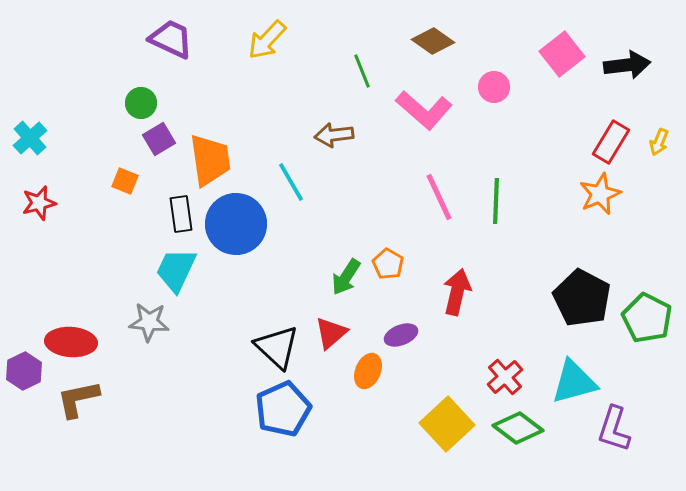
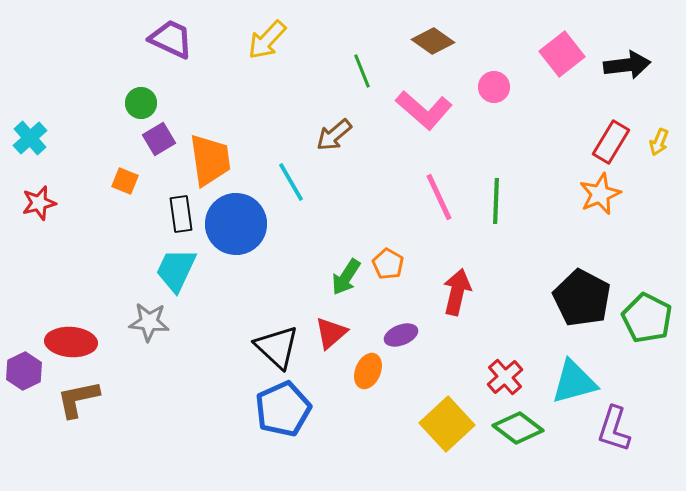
brown arrow at (334, 135): rotated 33 degrees counterclockwise
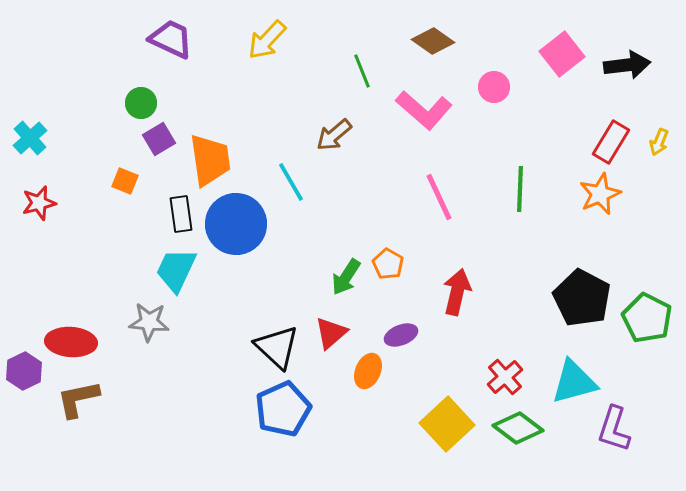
green line at (496, 201): moved 24 px right, 12 px up
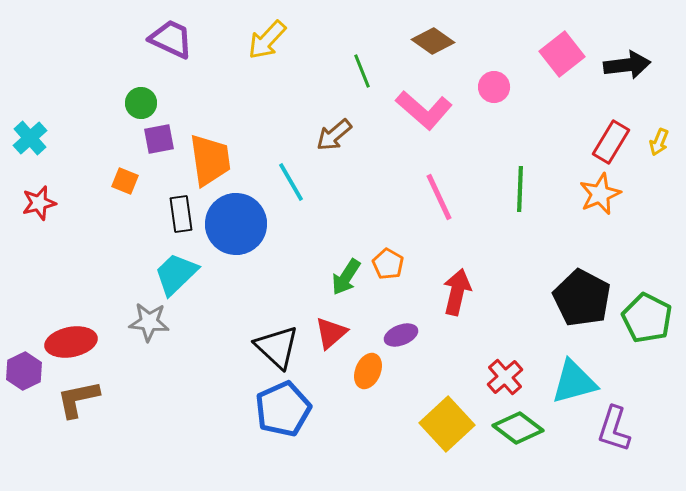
purple square at (159, 139): rotated 20 degrees clockwise
cyan trapezoid at (176, 270): moved 4 px down; rotated 21 degrees clockwise
red ellipse at (71, 342): rotated 15 degrees counterclockwise
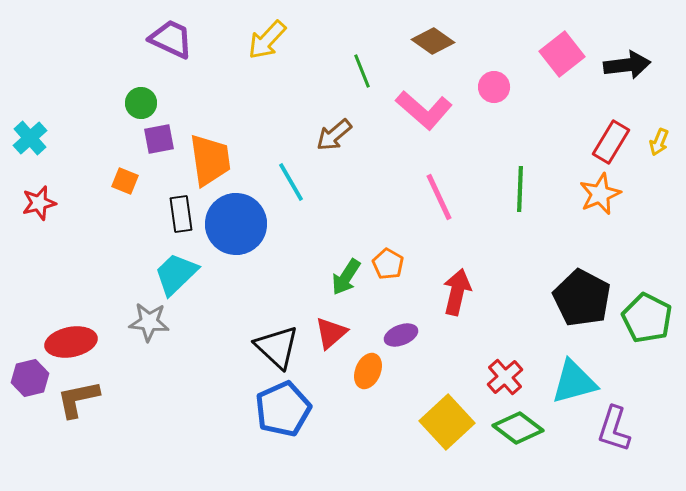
purple hexagon at (24, 371): moved 6 px right, 7 px down; rotated 12 degrees clockwise
yellow square at (447, 424): moved 2 px up
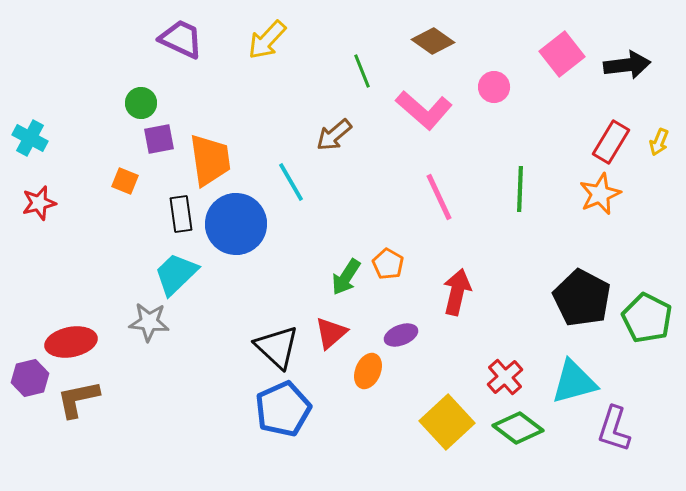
purple trapezoid at (171, 39): moved 10 px right
cyan cross at (30, 138): rotated 20 degrees counterclockwise
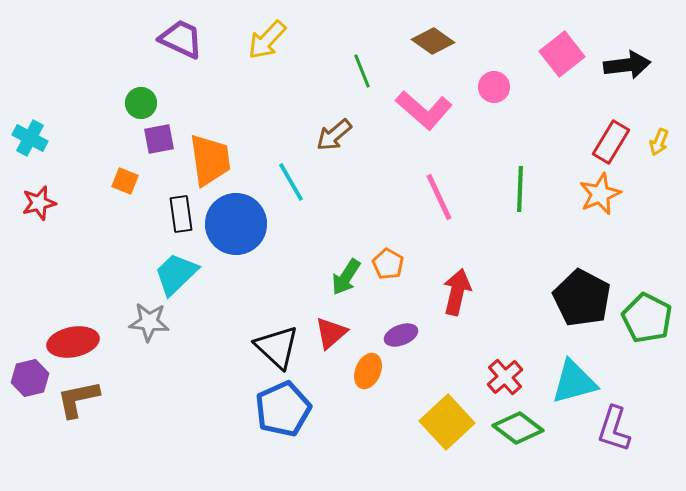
red ellipse at (71, 342): moved 2 px right
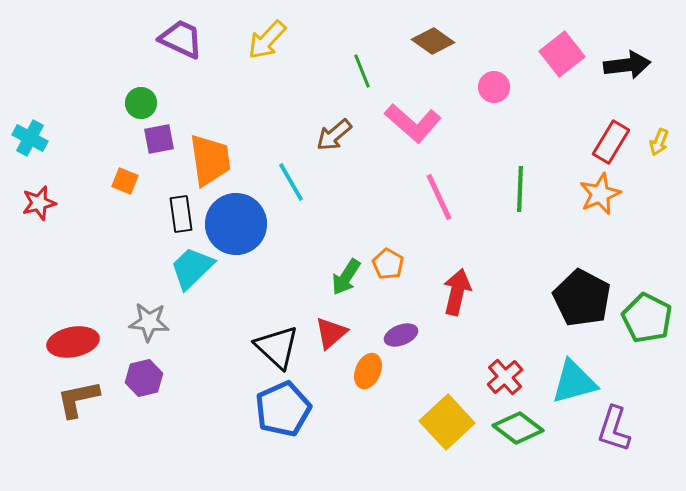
pink L-shape at (424, 110): moved 11 px left, 13 px down
cyan trapezoid at (176, 274): moved 16 px right, 6 px up
purple hexagon at (30, 378): moved 114 px right
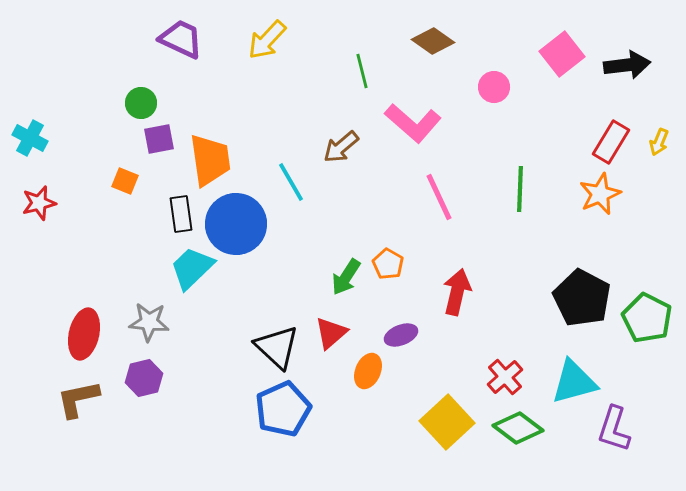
green line at (362, 71): rotated 8 degrees clockwise
brown arrow at (334, 135): moved 7 px right, 12 px down
red ellipse at (73, 342): moved 11 px right, 8 px up; rotated 66 degrees counterclockwise
